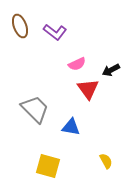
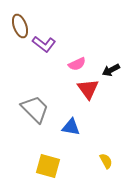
purple L-shape: moved 11 px left, 12 px down
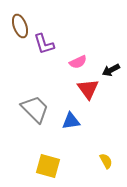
purple L-shape: rotated 35 degrees clockwise
pink semicircle: moved 1 px right, 2 px up
blue triangle: moved 6 px up; rotated 18 degrees counterclockwise
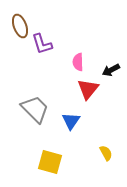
purple L-shape: moved 2 px left
pink semicircle: rotated 114 degrees clockwise
red triangle: rotated 15 degrees clockwise
blue triangle: rotated 48 degrees counterclockwise
yellow semicircle: moved 8 px up
yellow square: moved 2 px right, 4 px up
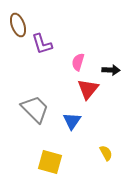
brown ellipse: moved 2 px left, 1 px up
pink semicircle: rotated 18 degrees clockwise
black arrow: rotated 150 degrees counterclockwise
blue triangle: moved 1 px right
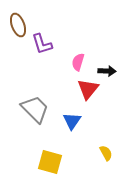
black arrow: moved 4 px left, 1 px down
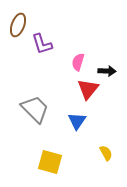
brown ellipse: rotated 40 degrees clockwise
blue triangle: moved 5 px right
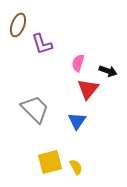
pink semicircle: moved 1 px down
black arrow: moved 1 px right; rotated 18 degrees clockwise
yellow semicircle: moved 30 px left, 14 px down
yellow square: rotated 30 degrees counterclockwise
